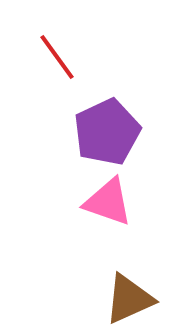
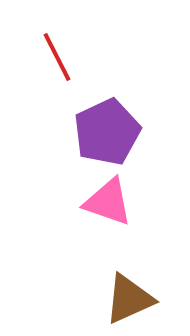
red line: rotated 9 degrees clockwise
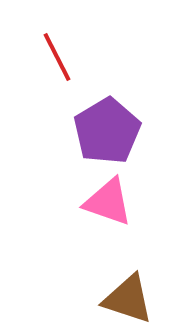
purple pentagon: moved 1 px up; rotated 6 degrees counterclockwise
brown triangle: moved 1 px left; rotated 42 degrees clockwise
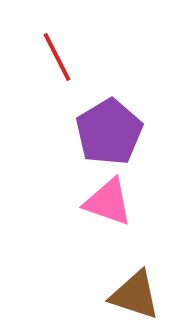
purple pentagon: moved 2 px right, 1 px down
brown triangle: moved 7 px right, 4 px up
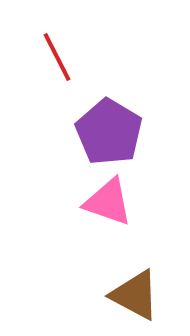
purple pentagon: rotated 10 degrees counterclockwise
brown triangle: rotated 10 degrees clockwise
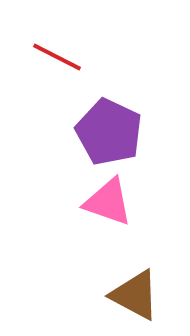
red line: rotated 36 degrees counterclockwise
purple pentagon: rotated 6 degrees counterclockwise
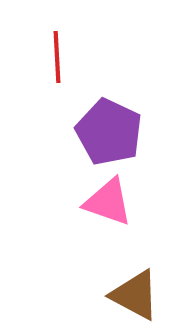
red line: rotated 60 degrees clockwise
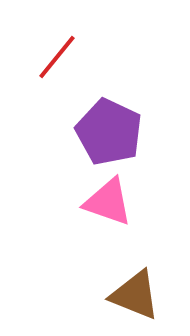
red line: rotated 42 degrees clockwise
brown triangle: rotated 6 degrees counterclockwise
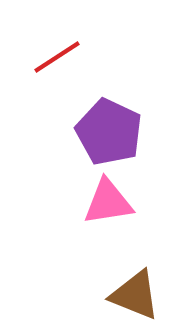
red line: rotated 18 degrees clockwise
pink triangle: rotated 28 degrees counterclockwise
